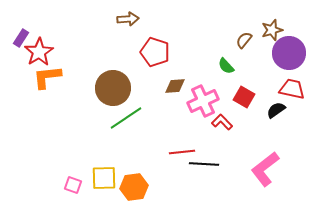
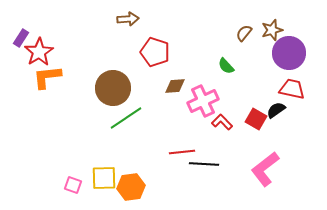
brown semicircle: moved 7 px up
red square: moved 12 px right, 22 px down
orange hexagon: moved 3 px left
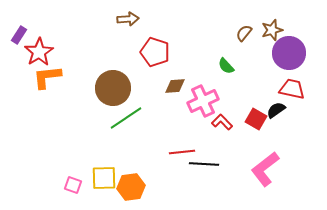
purple rectangle: moved 2 px left, 3 px up
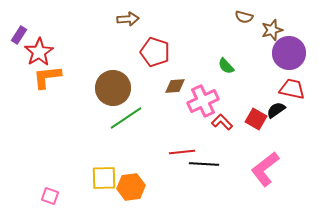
brown semicircle: moved 16 px up; rotated 114 degrees counterclockwise
pink square: moved 23 px left, 11 px down
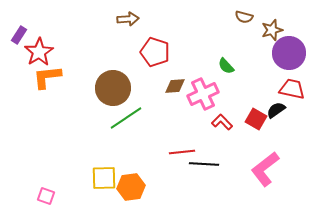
pink cross: moved 7 px up
pink square: moved 4 px left
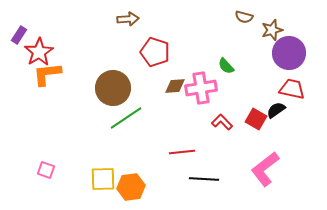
orange L-shape: moved 3 px up
pink cross: moved 2 px left, 6 px up; rotated 16 degrees clockwise
black line: moved 15 px down
yellow square: moved 1 px left, 1 px down
pink square: moved 26 px up
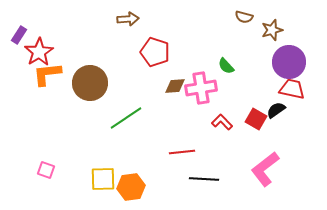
purple circle: moved 9 px down
brown circle: moved 23 px left, 5 px up
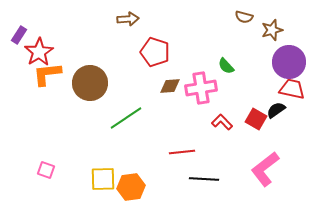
brown diamond: moved 5 px left
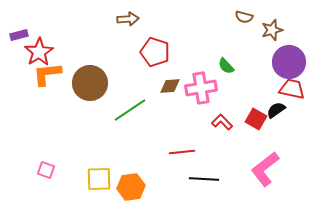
purple rectangle: rotated 42 degrees clockwise
green line: moved 4 px right, 8 px up
yellow square: moved 4 px left
